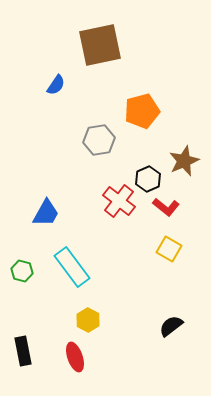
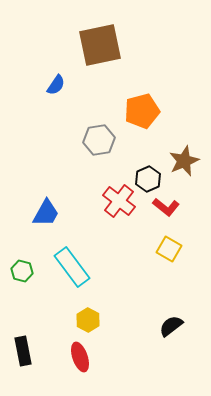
red ellipse: moved 5 px right
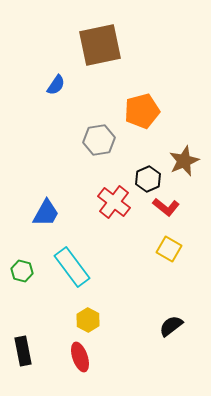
red cross: moved 5 px left, 1 px down
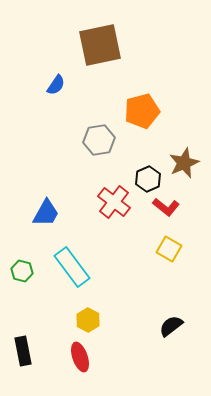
brown star: moved 2 px down
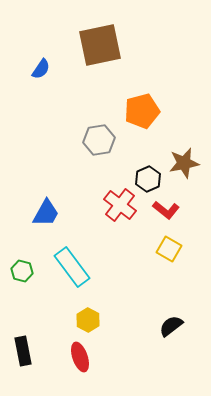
blue semicircle: moved 15 px left, 16 px up
brown star: rotated 12 degrees clockwise
red cross: moved 6 px right, 3 px down
red L-shape: moved 3 px down
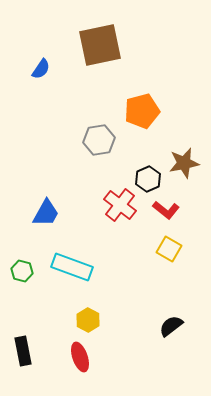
cyan rectangle: rotated 33 degrees counterclockwise
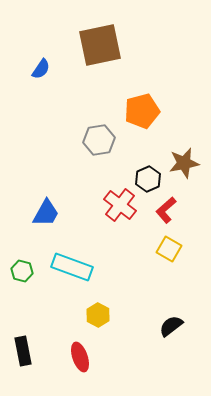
red L-shape: rotated 100 degrees clockwise
yellow hexagon: moved 10 px right, 5 px up
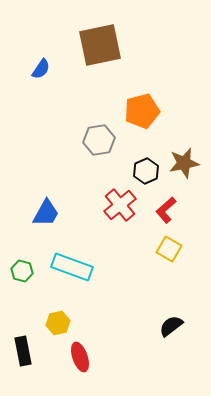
black hexagon: moved 2 px left, 8 px up
red cross: rotated 12 degrees clockwise
yellow hexagon: moved 40 px left, 8 px down; rotated 20 degrees clockwise
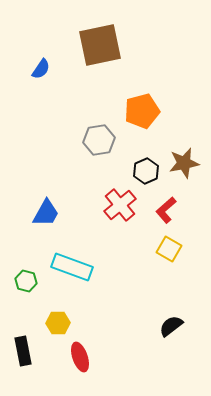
green hexagon: moved 4 px right, 10 px down
yellow hexagon: rotated 10 degrees clockwise
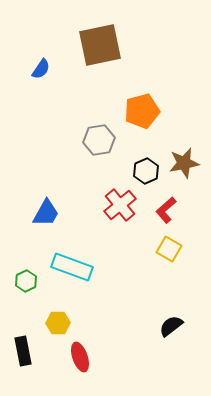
green hexagon: rotated 20 degrees clockwise
